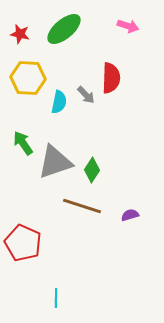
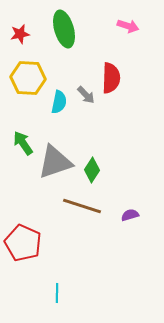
green ellipse: rotated 66 degrees counterclockwise
red star: rotated 24 degrees counterclockwise
cyan line: moved 1 px right, 5 px up
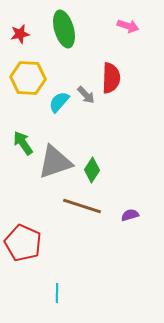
cyan semicircle: rotated 150 degrees counterclockwise
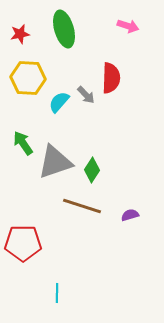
red pentagon: rotated 24 degrees counterclockwise
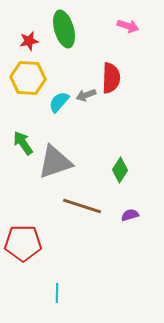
red star: moved 9 px right, 7 px down
gray arrow: rotated 114 degrees clockwise
green diamond: moved 28 px right
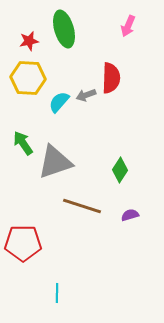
pink arrow: rotated 95 degrees clockwise
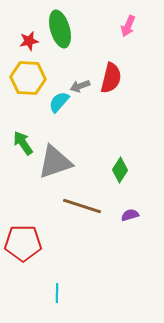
green ellipse: moved 4 px left
red semicircle: rotated 12 degrees clockwise
gray arrow: moved 6 px left, 9 px up
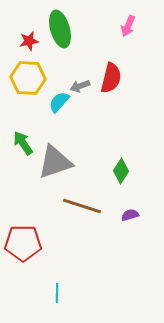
green diamond: moved 1 px right, 1 px down
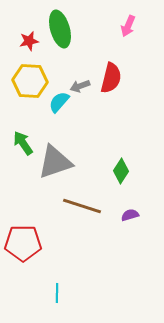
yellow hexagon: moved 2 px right, 3 px down
